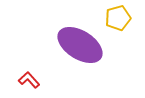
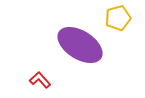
red L-shape: moved 11 px right
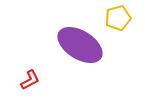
red L-shape: moved 10 px left; rotated 105 degrees clockwise
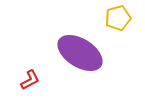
purple ellipse: moved 8 px down
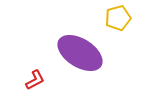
red L-shape: moved 5 px right
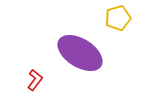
red L-shape: rotated 25 degrees counterclockwise
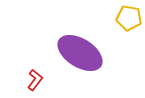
yellow pentagon: moved 11 px right; rotated 25 degrees clockwise
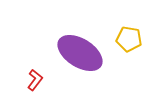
yellow pentagon: moved 21 px down
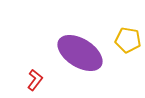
yellow pentagon: moved 1 px left, 1 px down
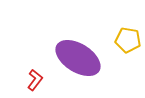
purple ellipse: moved 2 px left, 5 px down
